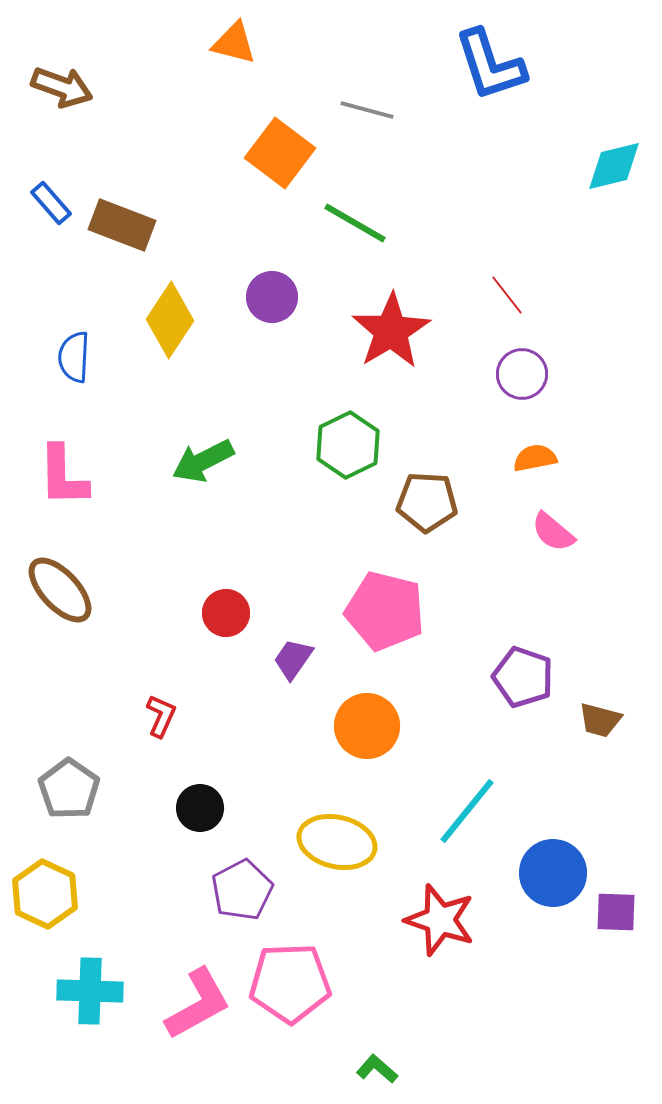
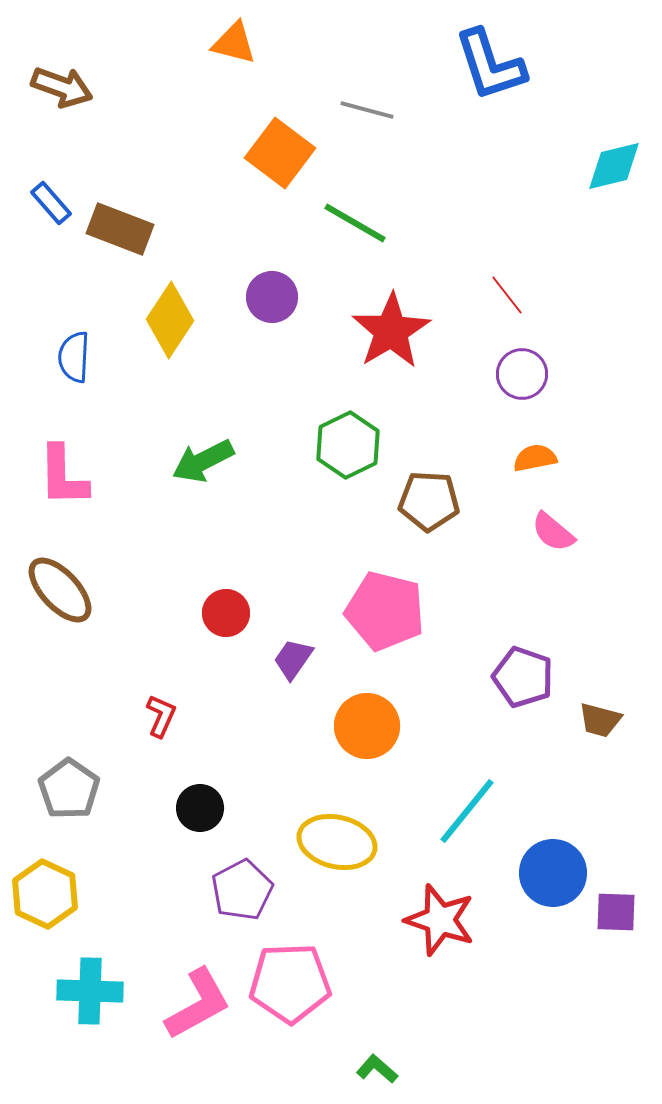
brown rectangle at (122, 225): moved 2 px left, 4 px down
brown pentagon at (427, 502): moved 2 px right, 1 px up
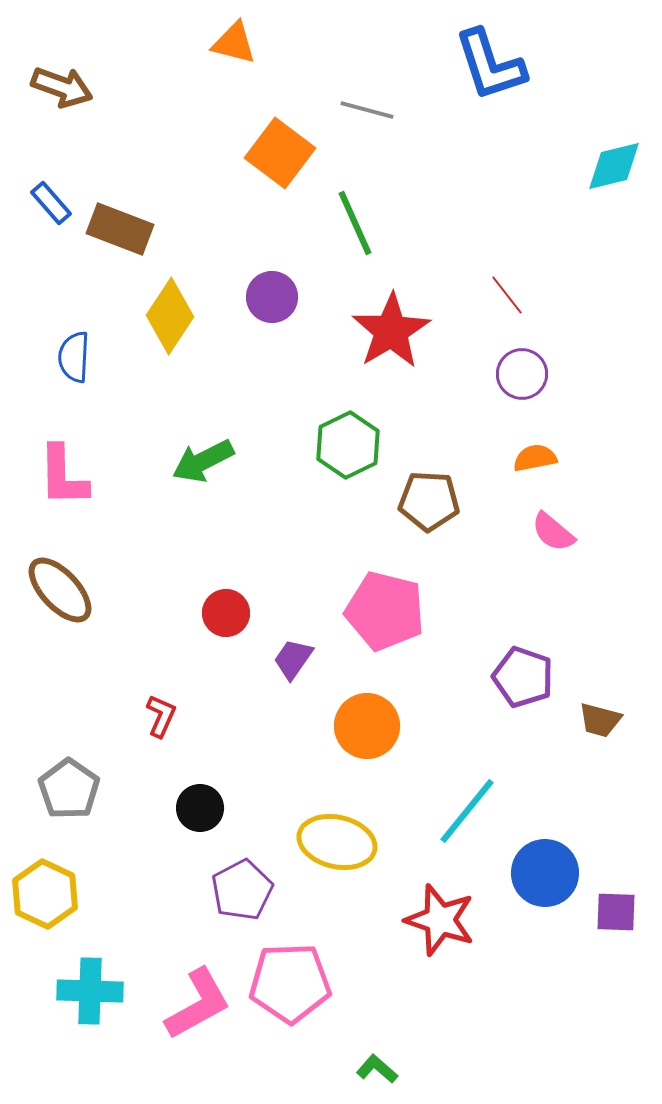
green line at (355, 223): rotated 36 degrees clockwise
yellow diamond at (170, 320): moved 4 px up
blue circle at (553, 873): moved 8 px left
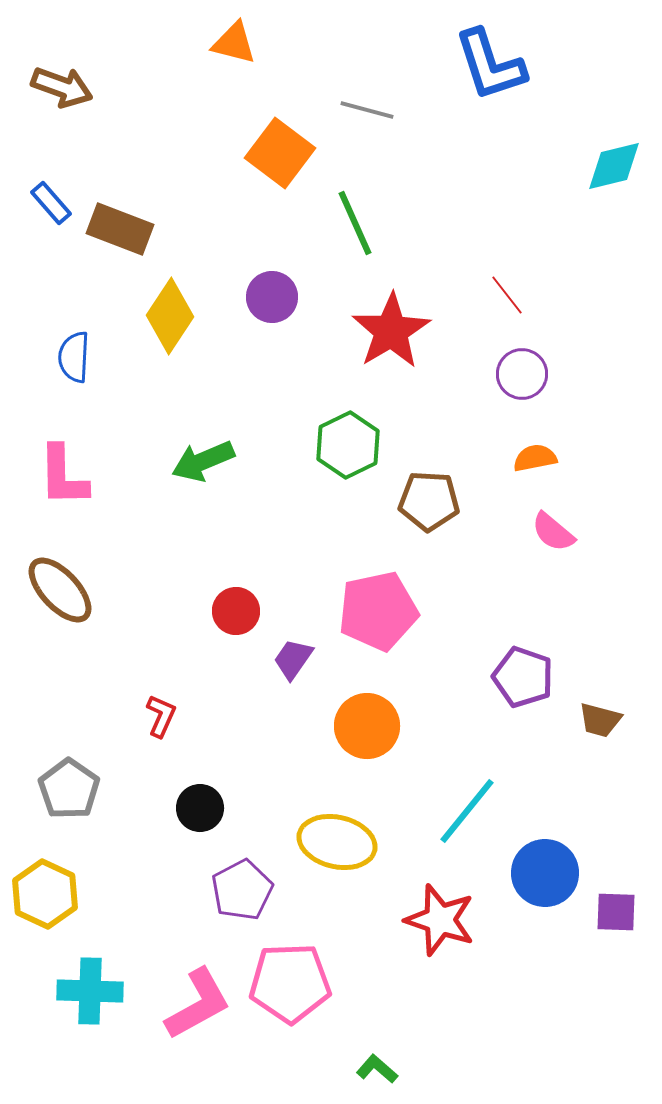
green arrow at (203, 461): rotated 4 degrees clockwise
pink pentagon at (385, 611): moved 7 px left; rotated 26 degrees counterclockwise
red circle at (226, 613): moved 10 px right, 2 px up
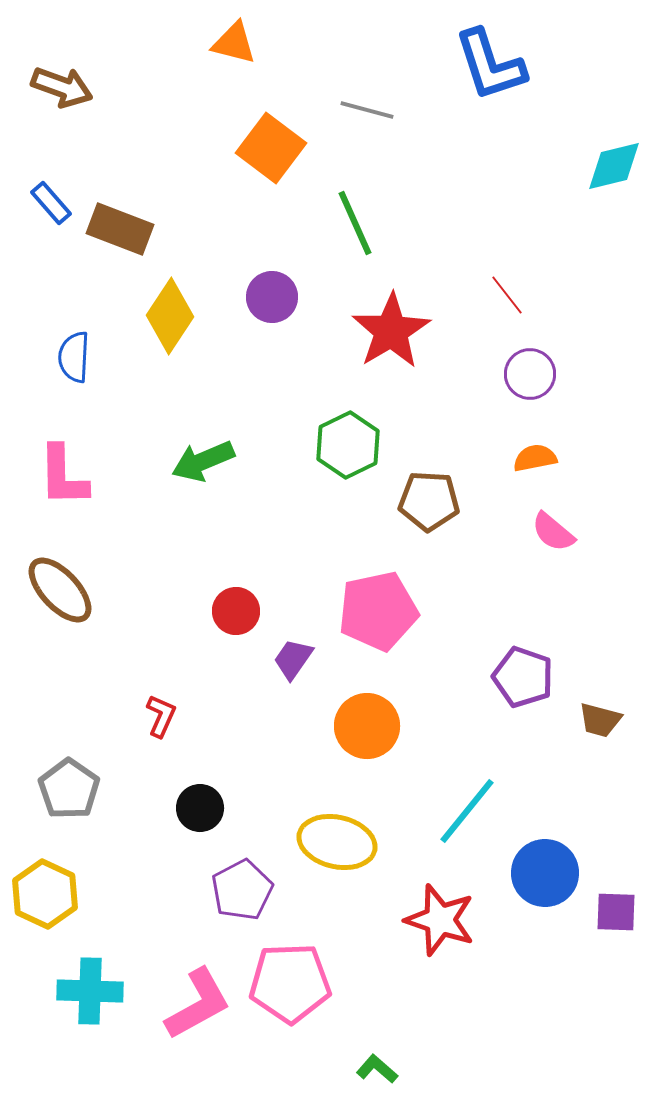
orange square at (280, 153): moved 9 px left, 5 px up
purple circle at (522, 374): moved 8 px right
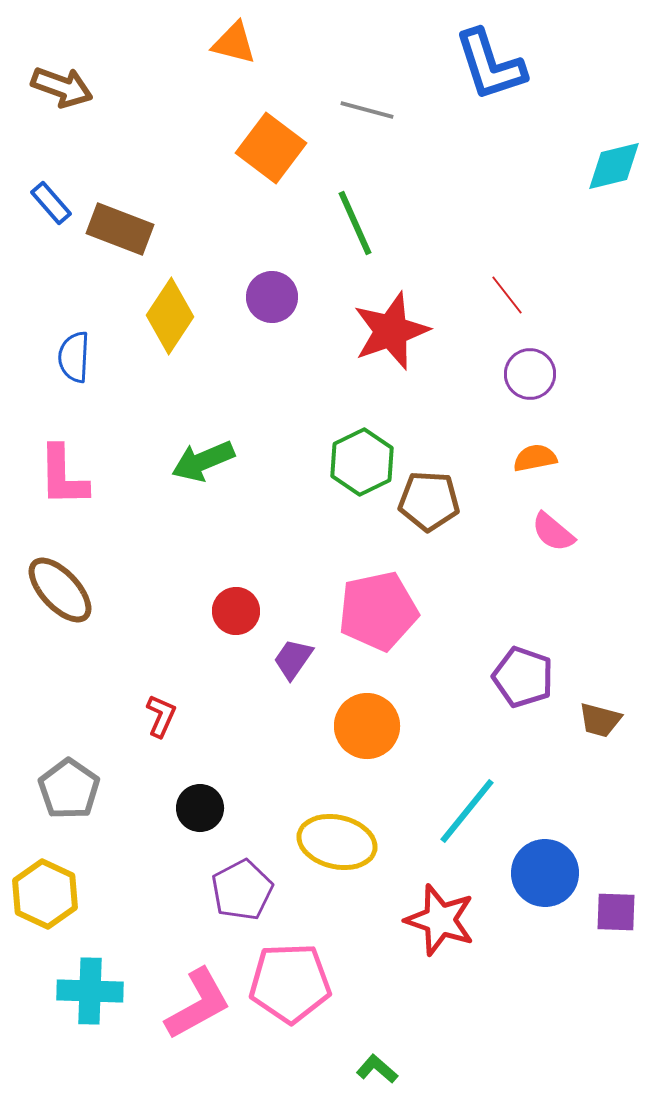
red star at (391, 331): rotated 12 degrees clockwise
green hexagon at (348, 445): moved 14 px right, 17 px down
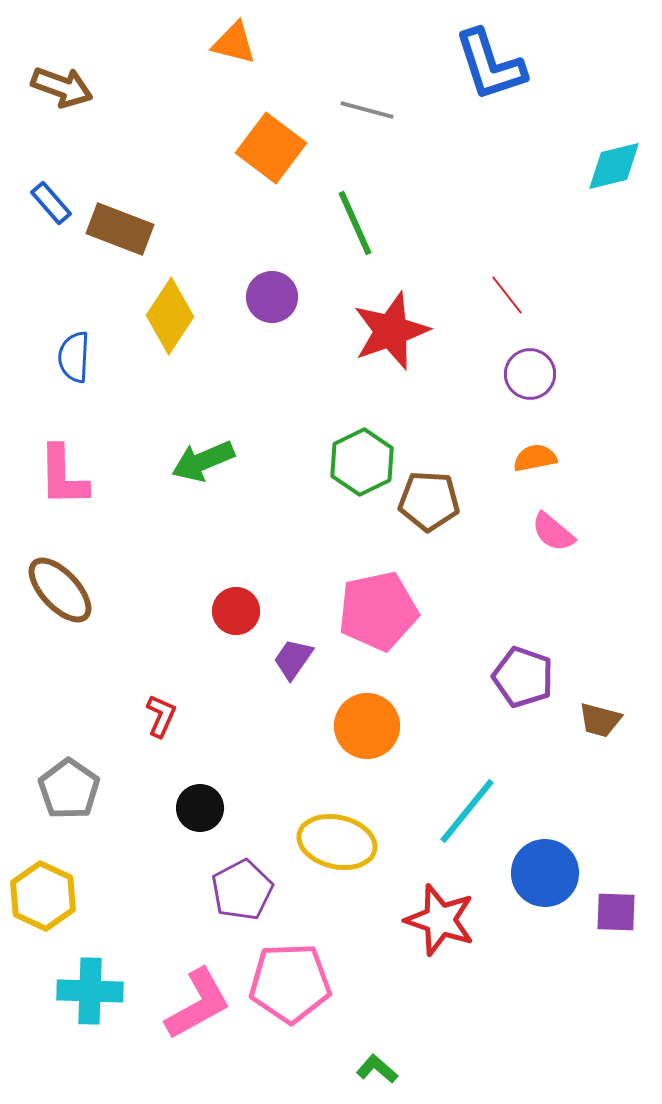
yellow hexagon at (45, 894): moved 2 px left, 2 px down
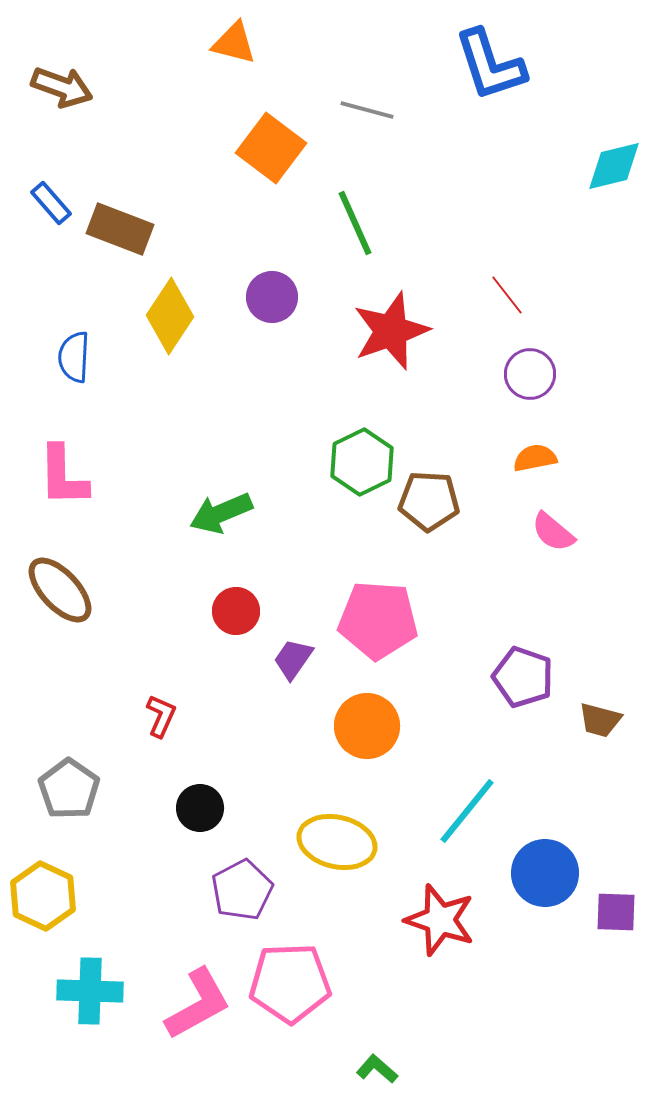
green arrow at (203, 461): moved 18 px right, 52 px down
pink pentagon at (378, 611): moved 9 px down; rotated 16 degrees clockwise
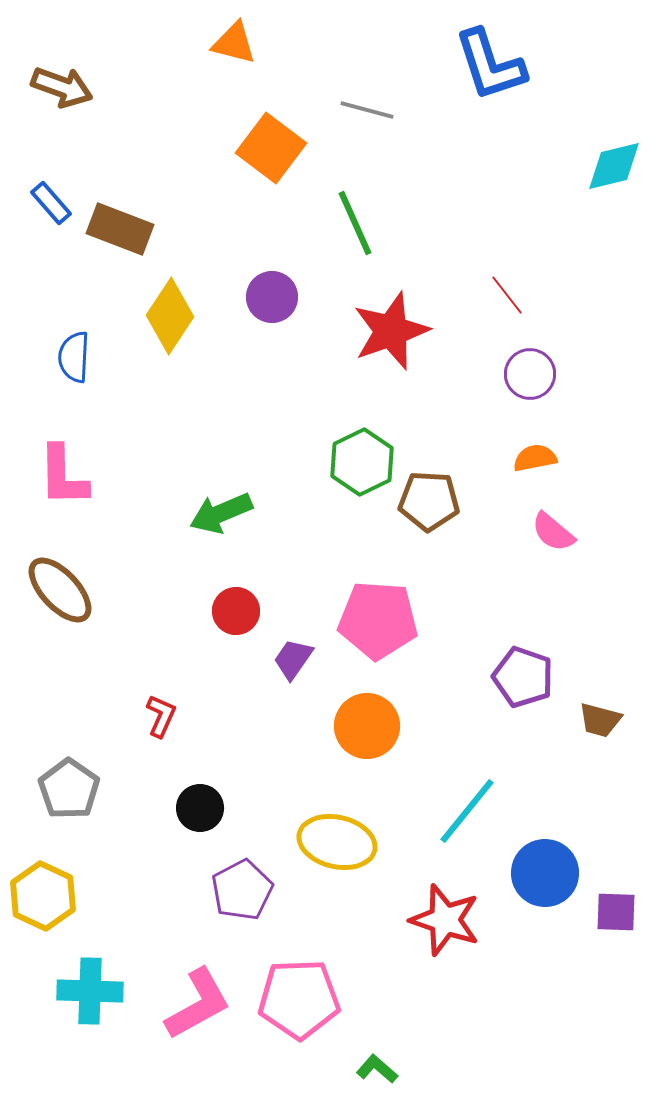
red star at (440, 920): moved 5 px right
pink pentagon at (290, 983): moved 9 px right, 16 px down
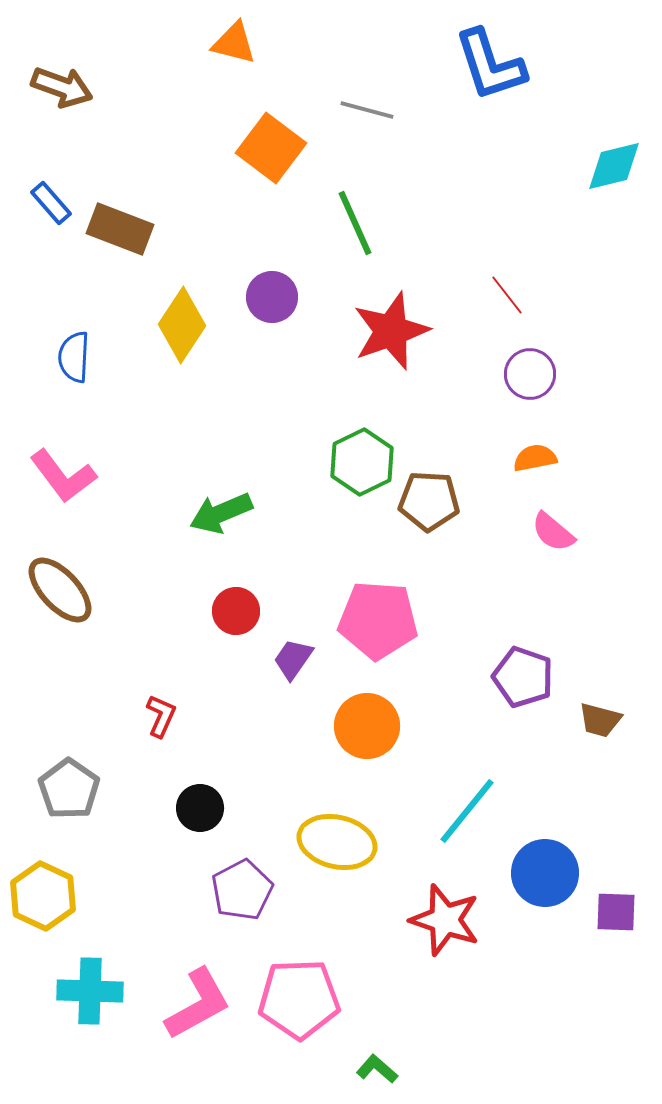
yellow diamond at (170, 316): moved 12 px right, 9 px down
pink L-shape at (63, 476): rotated 36 degrees counterclockwise
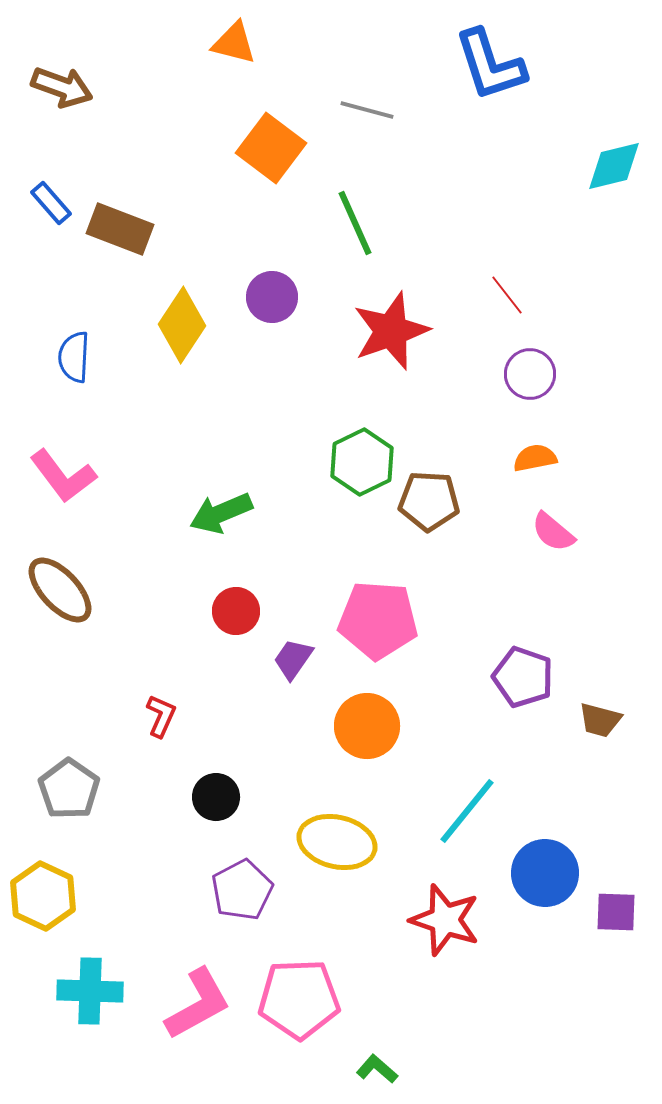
black circle at (200, 808): moved 16 px right, 11 px up
